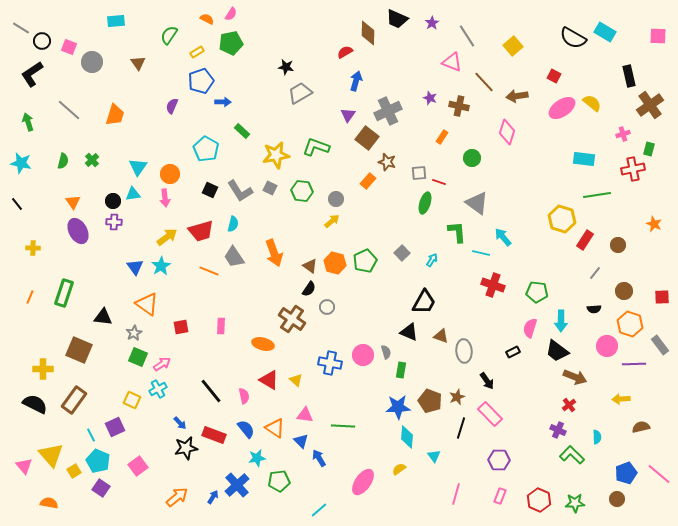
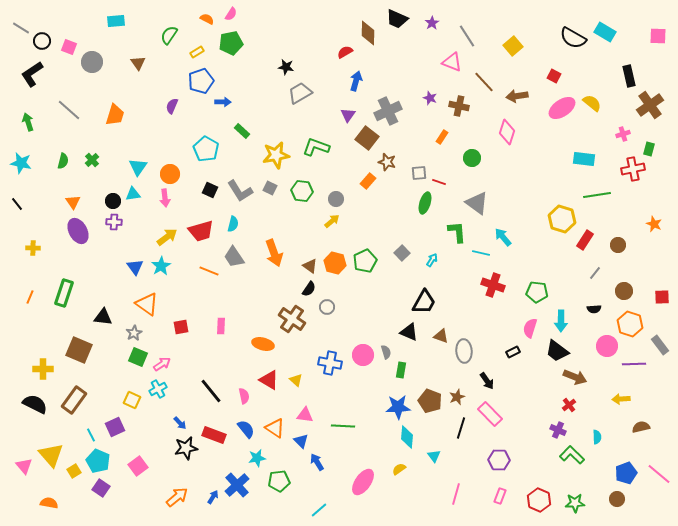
blue arrow at (319, 458): moved 2 px left, 4 px down
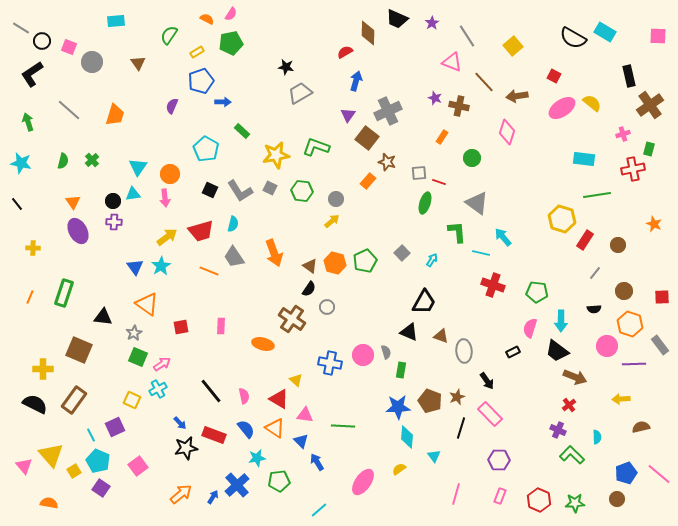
purple star at (430, 98): moved 5 px right
red triangle at (269, 380): moved 10 px right, 19 px down
orange arrow at (177, 497): moved 4 px right, 3 px up
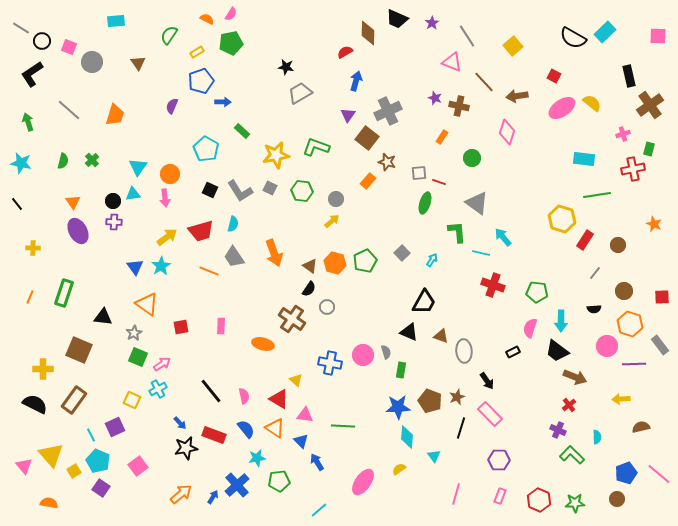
cyan rectangle at (605, 32): rotated 75 degrees counterclockwise
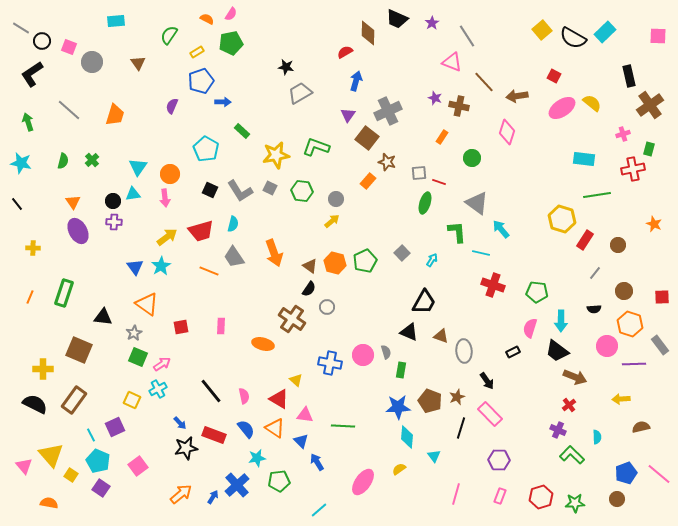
yellow square at (513, 46): moved 29 px right, 16 px up
cyan arrow at (503, 237): moved 2 px left, 8 px up
yellow square at (74, 471): moved 3 px left, 4 px down; rotated 24 degrees counterclockwise
red hexagon at (539, 500): moved 2 px right, 3 px up; rotated 20 degrees clockwise
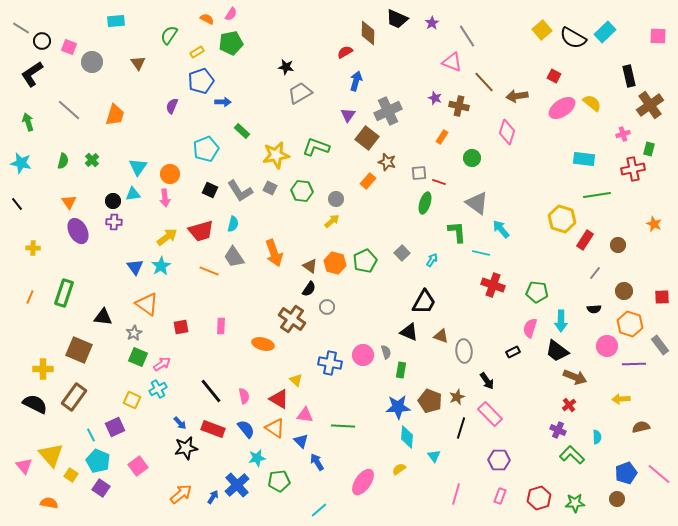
cyan pentagon at (206, 149): rotated 20 degrees clockwise
orange triangle at (73, 202): moved 4 px left
brown rectangle at (74, 400): moved 3 px up
red rectangle at (214, 435): moved 1 px left, 6 px up
red hexagon at (541, 497): moved 2 px left, 1 px down
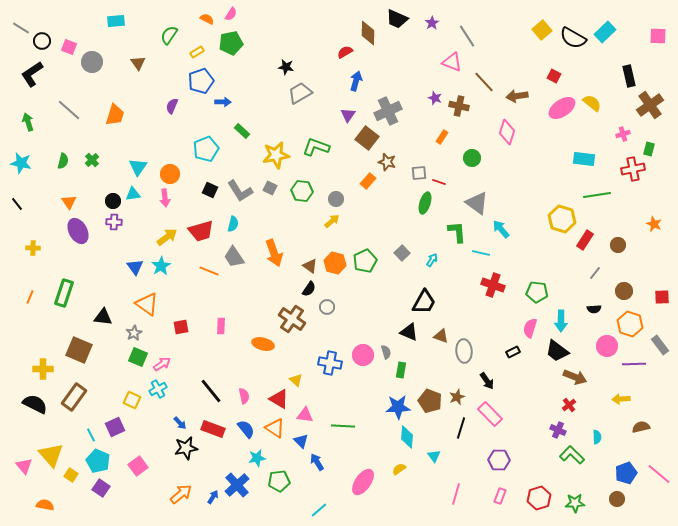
orange semicircle at (49, 503): moved 4 px left, 2 px down
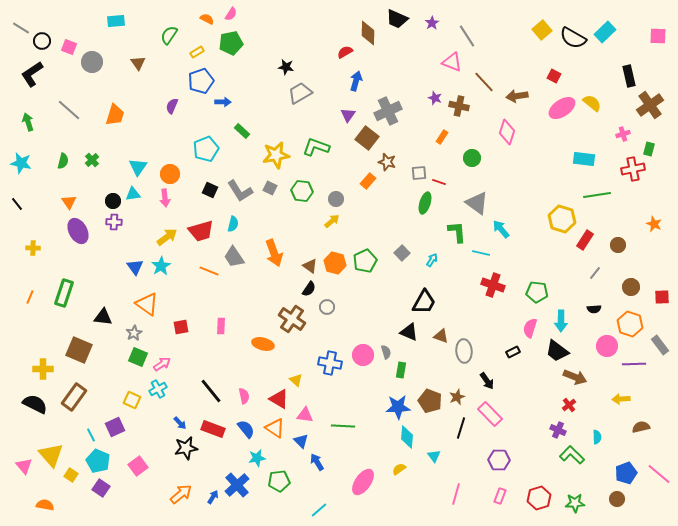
brown circle at (624, 291): moved 7 px right, 4 px up
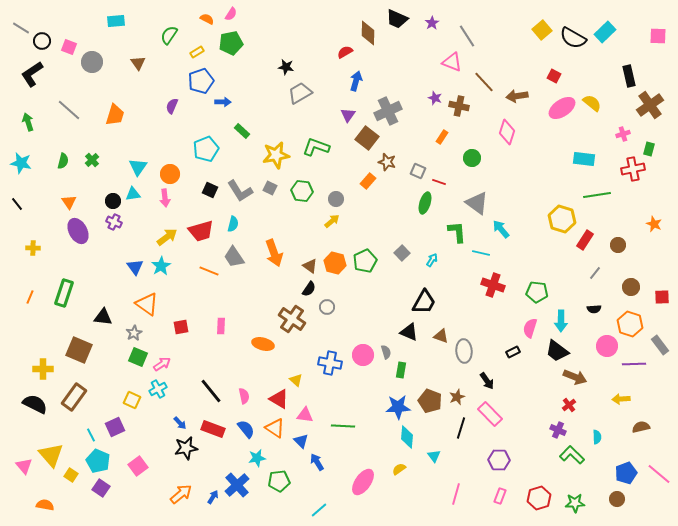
gray square at (419, 173): moved 1 px left, 2 px up; rotated 28 degrees clockwise
purple cross at (114, 222): rotated 21 degrees clockwise
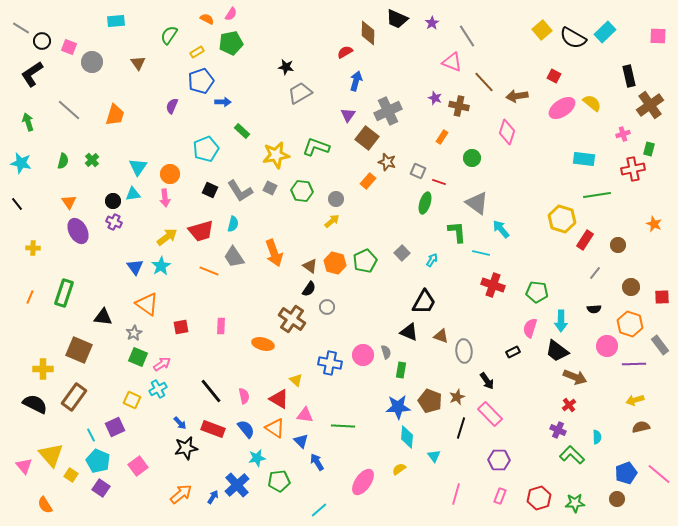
yellow arrow at (621, 399): moved 14 px right, 1 px down; rotated 12 degrees counterclockwise
orange semicircle at (45, 505): rotated 132 degrees counterclockwise
